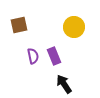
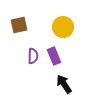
yellow circle: moved 11 px left
purple semicircle: rotated 14 degrees clockwise
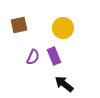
yellow circle: moved 1 px down
purple semicircle: moved 1 px down; rotated 21 degrees clockwise
black arrow: rotated 18 degrees counterclockwise
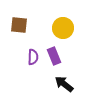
brown square: rotated 18 degrees clockwise
purple semicircle: rotated 21 degrees counterclockwise
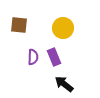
purple rectangle: moved 1 px down
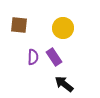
purple rectangle: rotated 12 degrees counterclockwise
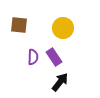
black arrow: moved 4 px left, 2 px up; rotated 90 degrees clockwise
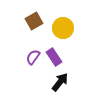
brown square: moved 15 px right, 4 px up; rotated 36 degrees counterclockwise
purple semicircle: rotated 147 degrees counterclockwise
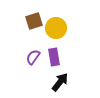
brown square: rotated 12 degrees clockwise
yellow circle: moved 7 px left
purple rectangle: rotated 24 degrees clockwise
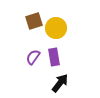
black arrow: moved 1 px down
